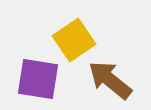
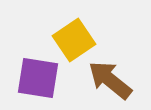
purple square: moved 1 px up
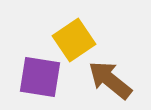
purple square: moved 2 px right, 1 px up
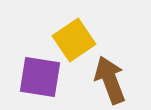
brown arrow: rotated 30 degrees clockwise
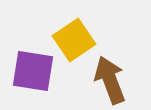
purple square: moved 7 px left, 6 px up
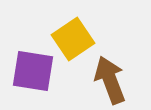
yellow square: moved 1 px left, 1 px up
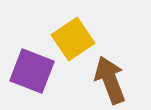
purple square: moved 1 px left; rotated 12 degrees clockwise
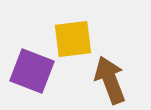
yellow square: rotated 27 degrees clockwise
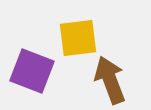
yellow square: moved 5 px right, 1 px up
